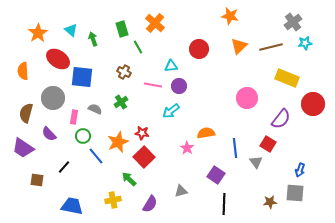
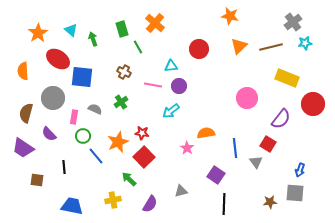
black line at (64, 167): rotated 48 degrees counterclockwise
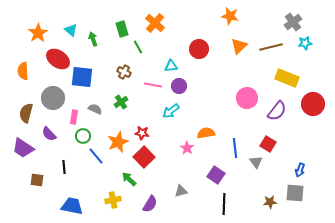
purple semicircle at (281, 119): moved 4 px left, 8 px up
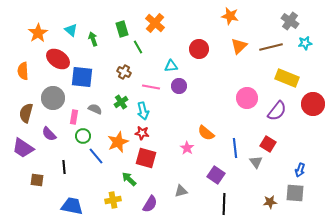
gray cross at (293, 22): moved 3 px left, 1 px up; rotated 18 degrees counterclockwise
pink line at (153, 85): moved 2 px left, 2 px down
cyan arrow at (171, 111): moved 28 px left; rotated 66 degrees counterclockwise
orange semicircle at (206, 133): rotated 132 degrees counterclockwise
red square at (144, 157): moved 2 px right, 1 px down; rotated 30 degrees counterclockwise
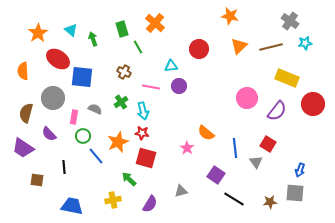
black line at (224, 204): moved 10 px right, 5 px up; rotated 60 degrees counterclockwise
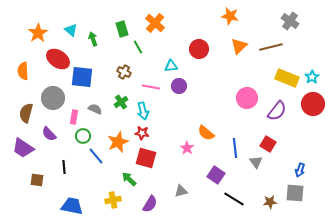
cyan star at (305, 43): moved 7 px right, 34 px down; rotated 24 degrees counterclockwise
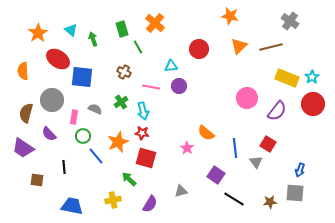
gray circle at (53, 98): moved 1 px left, 2 px down
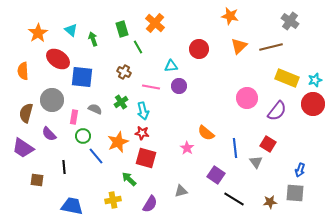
cyan star at (312, 77): moved 3 px right, 3 px down; rotated 16 degrees clockwise
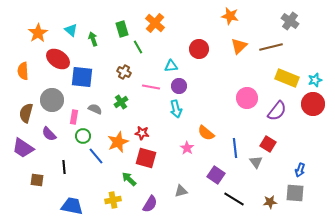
cyan arrow at (143, 111): moved 33 px right, 2 px up
